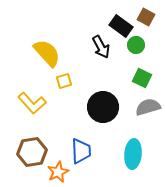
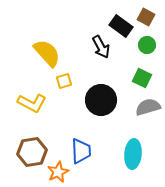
green circle: moved 11 px right
yellow L-shape: rotated 20 degrees counterclockwise
black circle: moved 2 px left, 7 px up
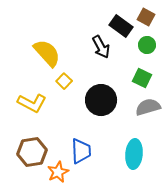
yellow square: rotated 28 degrees counterclockwise
cyan ellipse: moved 1 px right
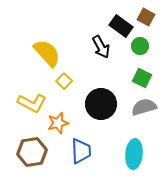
green circle: moved 7 px left, 1 px down
black circle: moved 4 px down
gray semicircle: moved 4 px left
orange star: moved 49 px up; rotated 10 degrees clockwise
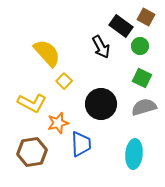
blue trapezoid: moved 7 px up
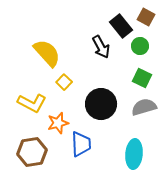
black rectangle: rotated 15 degrees clockwise
yellow square: moved 1 px down
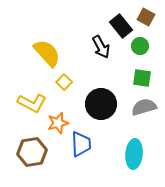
green square: rotated 18 degrees counterclockwise
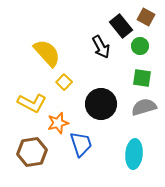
blue trapezoid: rotated 16 degrees counterclockwise
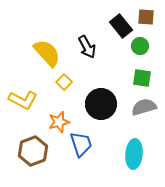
brown square: rotated 24 degrees counterclockwise
black arrow: moved 14 px left
yellow L-shape: moved 9 px left, 3 px up
orange star: moved 1 px right, 1 px up
brown hexagon: moved 1 px right, 1 px up; rotated 12 degrees counterclockwise
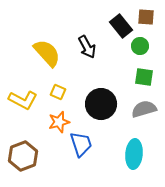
green square: moved 2 px right, 1 px up
yellow square: moved 6 px left, 10 px down; rotated 21 degrees counterclockwise
gray semicircle: moved 2 px down
brown hexagon: moved 10 px left, 5 px down
